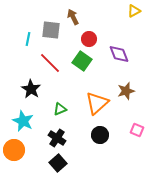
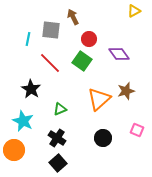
purple diamond: rotated 15 degrees counterclockwise
orange triangle: moved 2 px right, 4 px up
black circle: moved 3 px right, 3 px down
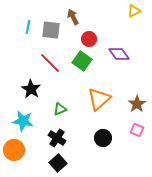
cyan line: moved 12 px up
brown star: moved 11 px right, 13 px down; rotated 18 degrees counterclockwise
cyan star: rotated 15 degrees counterclockwise
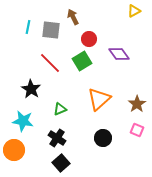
green square: rotated 24 degrees clockwise
black square: moved 3 px right
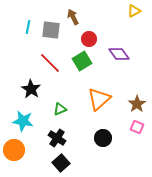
pink square: moved 3 px up
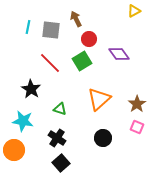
brown arrow: moved 3 px right, 2 px down
green triangle: rotated 40 degrees clockwise
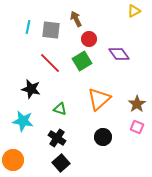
black star: rotated 18 degrees counterclockwise
black circle: moved 1 px up
orange circle: moved 1 px left, 10 px down
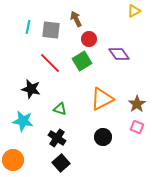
orange triangle: moved 3 px right; rotated 15 degrees clockwise
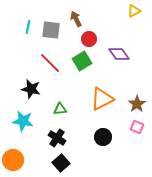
green triangle: rotated 24 degrees counterclockwise
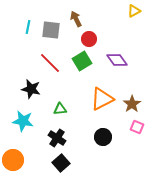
purple diamond: moved 2 px left, 6 px down
brown star: moved 5 px left
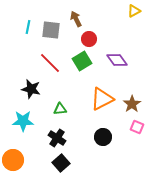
cyan star: rotated 10 degrees counterclockwise
